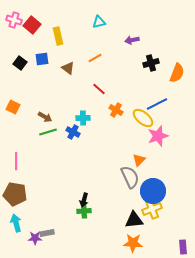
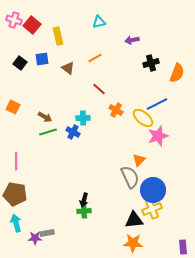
blue circle: moved 1 px up
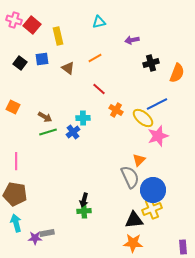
blue cross: rotated 24 degrees clockwise
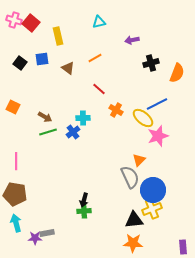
red square: moved 1 px left, 2 px up
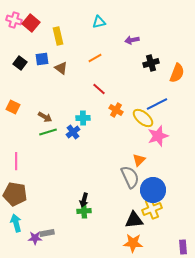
brown triangle: moved 7 px left
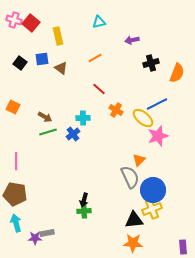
blue cross: moved 2 px down
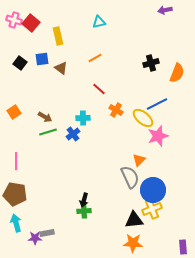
purple arrow: moved 33 px right, 30 px up
orange square: moved 1 px right, 5 px down; rotated 32 degrees clockwise
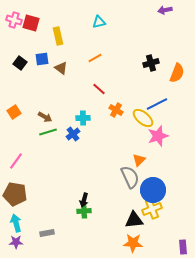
red square: rotated 24 degrees counterclockwise
pink line: rotated 36 degrees clockwise
purple star: moved 19 px left, 4 px down
